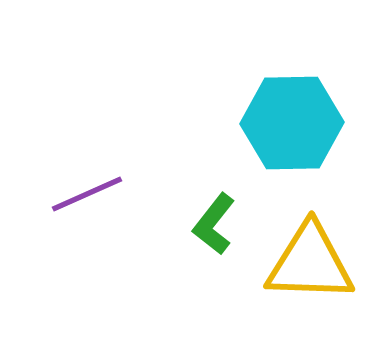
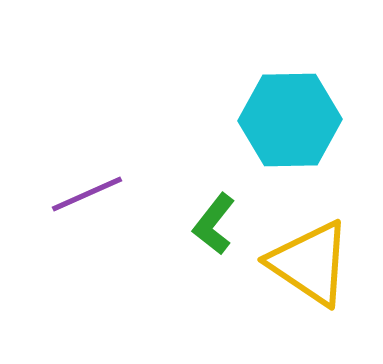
cyan hexagon: moved 2 px left, 3 px up
yellow triangle: rotated 32 degrees clockwise
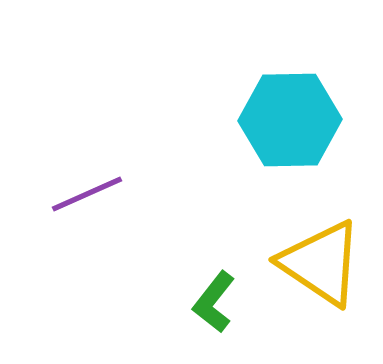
green L-shape: moved 78 px down
yellow triangle: moved 11 px right
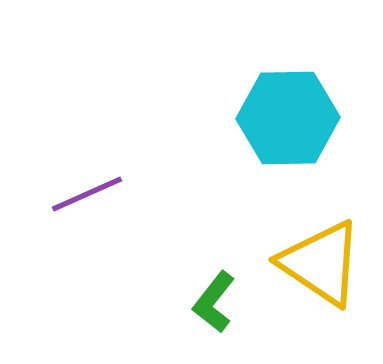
cyan hexagon: moved 2 px left, 2 px up
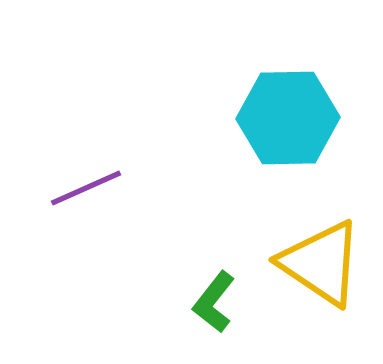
purple line: moved 1 px left, 6 px up
